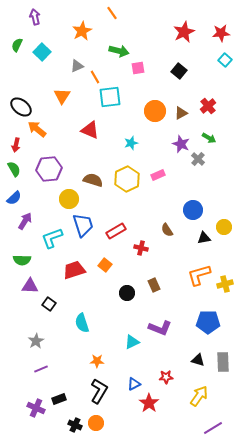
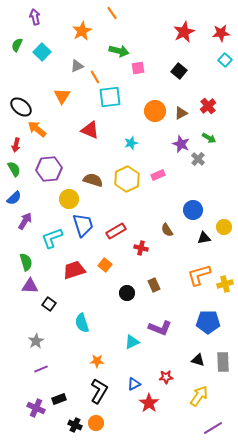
green semicircle at (22, 260): moved 4 px right, 2 px down; rotated 108 degrees counterclockwise
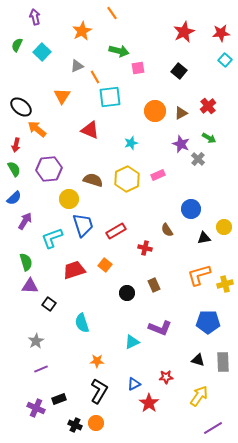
blue circle at (193, 210): moved 2 px left, 1 px up
red cross at (141, 248): moved 4 px right
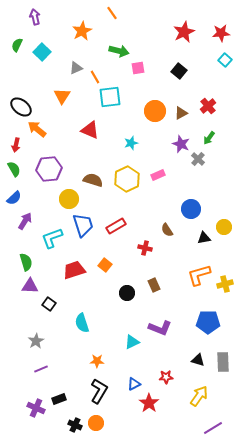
gray triangle at (77, 66): moved 1 px left, 2 px down
green arrow at (209, 138): rotated 96 degrees clockwise
red rectangle at (116, 231): moved 5 px up
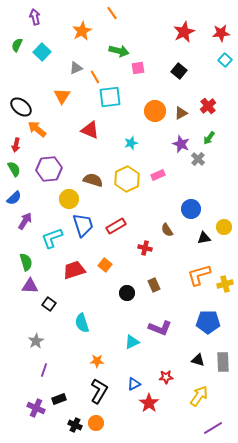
purple line at (41, 369): moved 3 px right, 1 px down; rotated 48 degrees counterclockwise
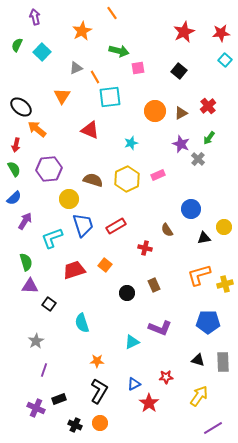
orange circle at (96, 423): moved 4 px right
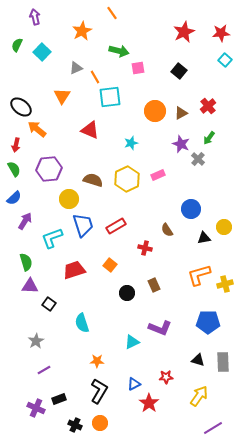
orange square at (105, 265): moved 5 px right
purple line at (44, 370): rotated 40 degrees clockwise
